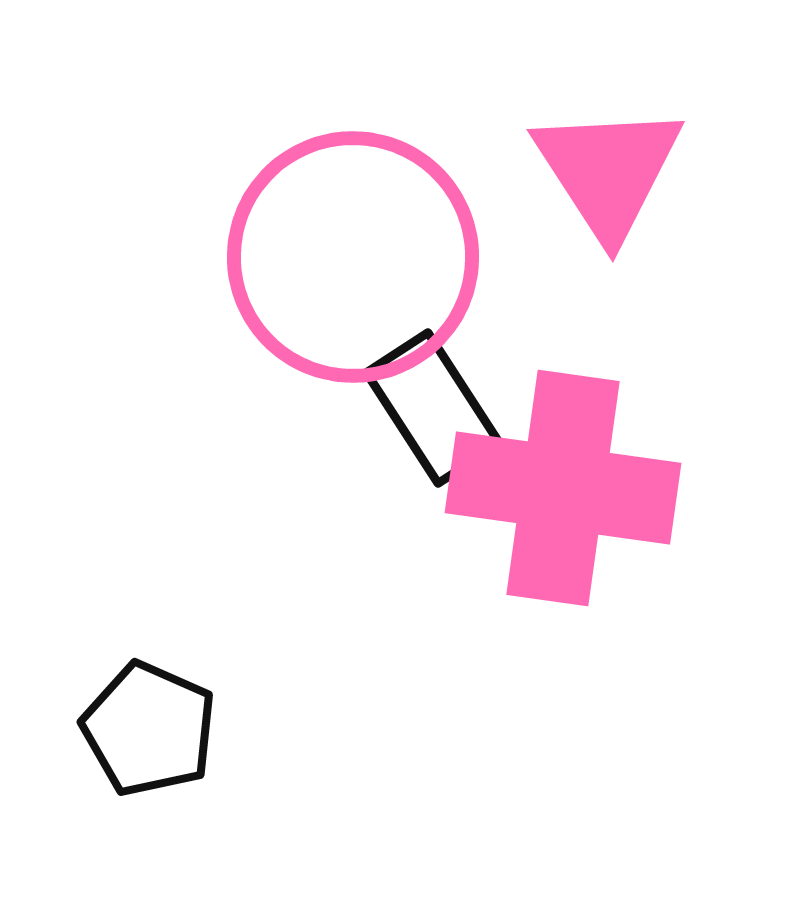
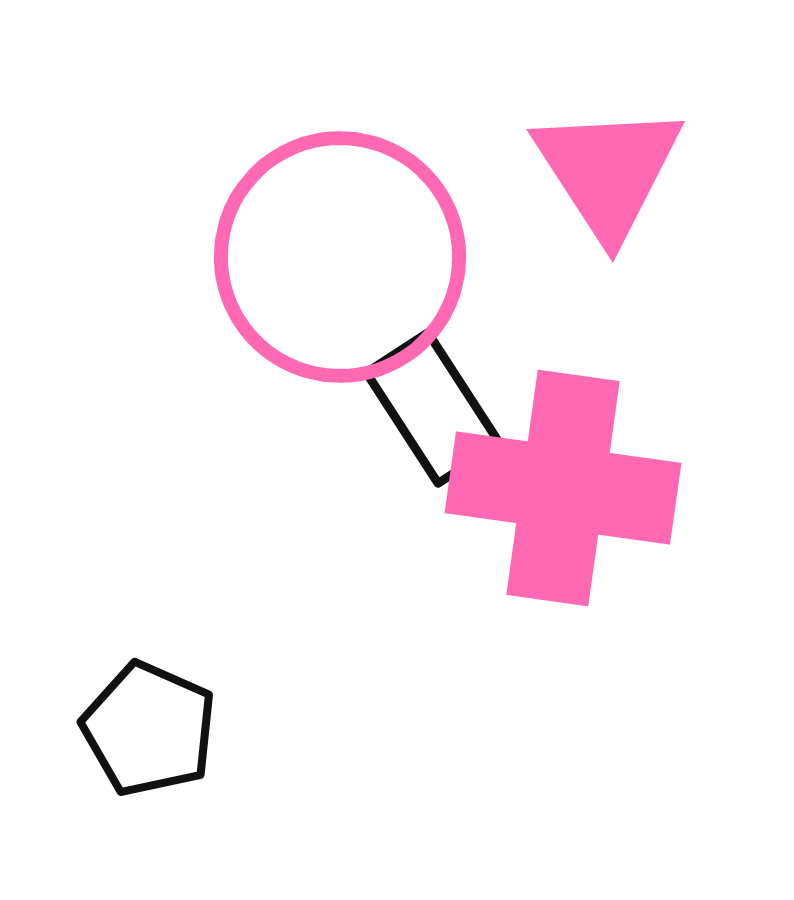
pink circle: moved 13 px left
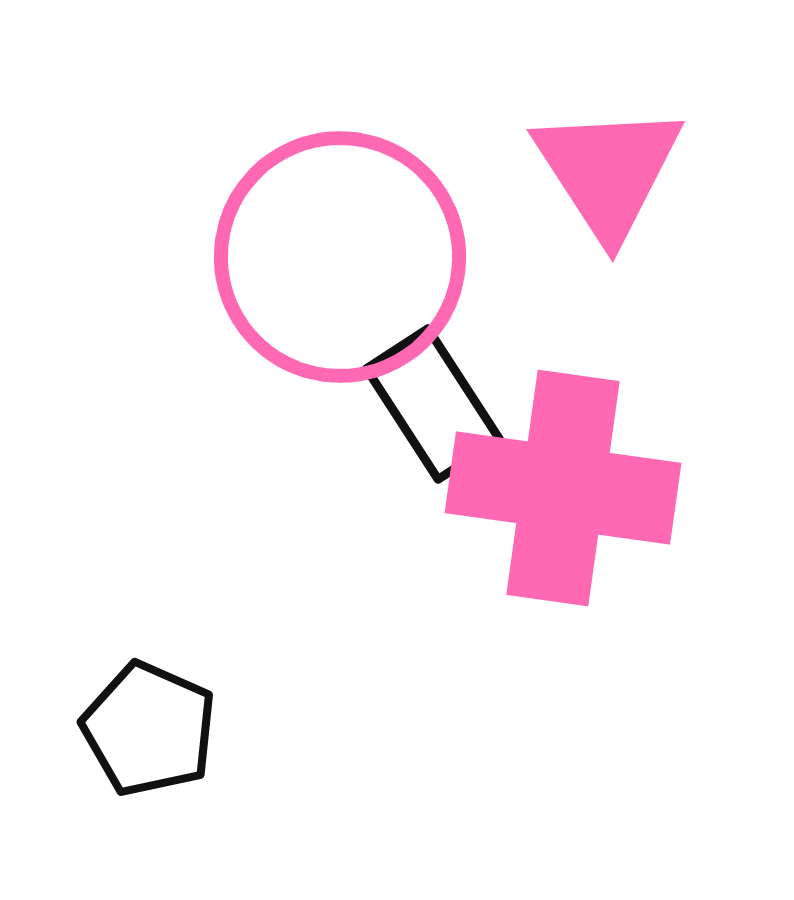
black rectangle: moved 4 px up
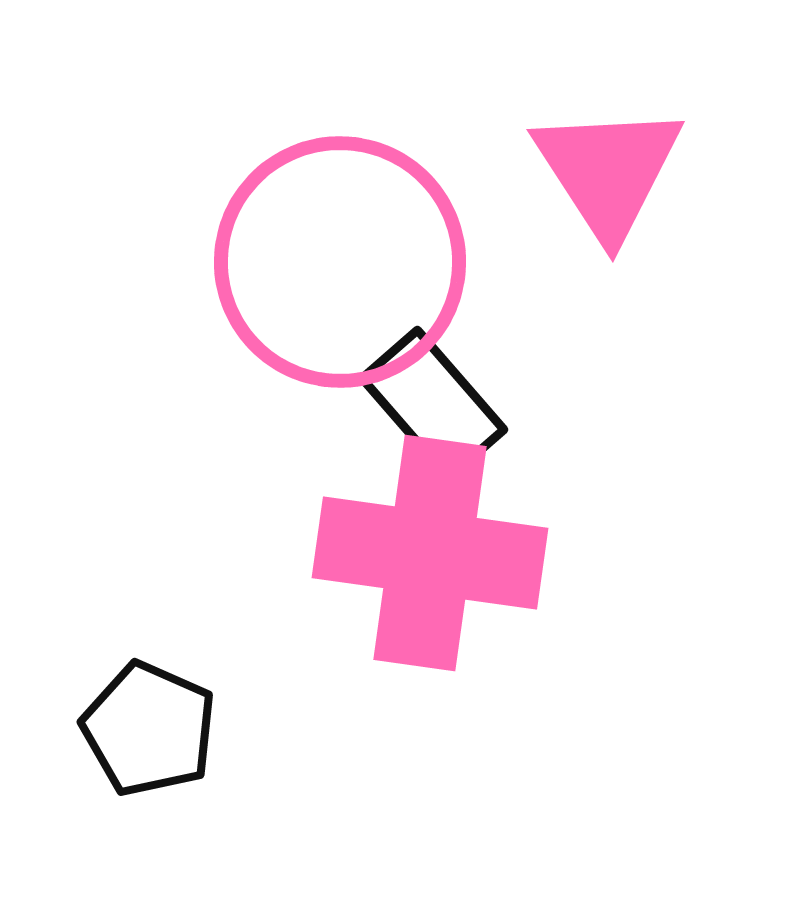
pink circle: moved 5 px down
black rectangle: rotated 8 degrees counterclockwise
pink cross: moved 133 px left, 65 px down
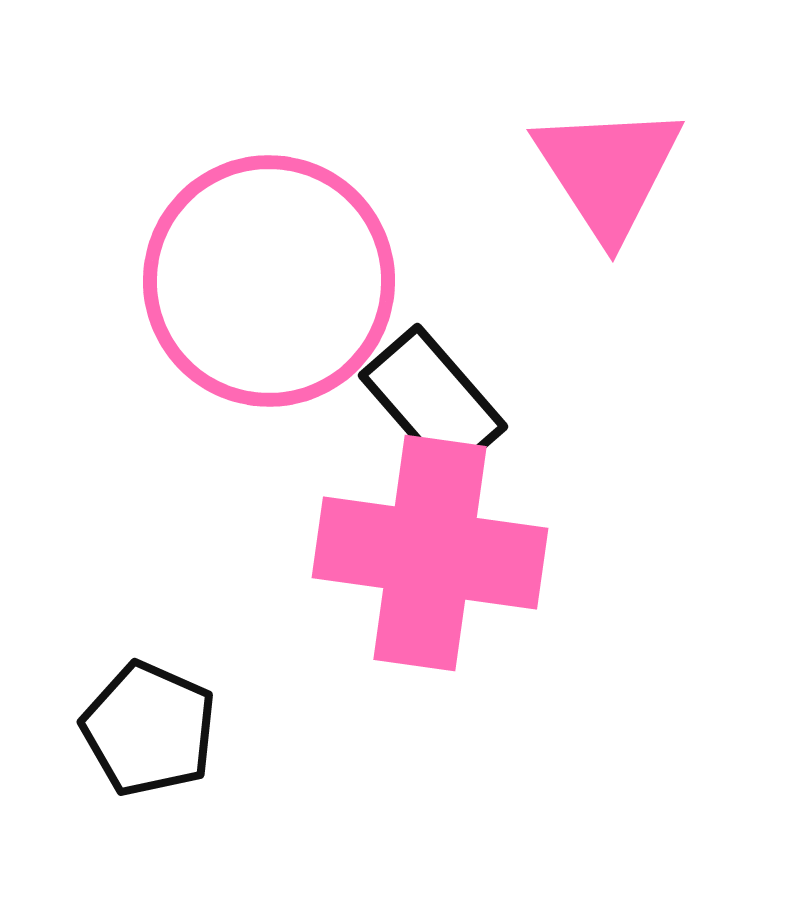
pink circle: moved 71 px left, 19 px down
black rectangle: moved 3 px up
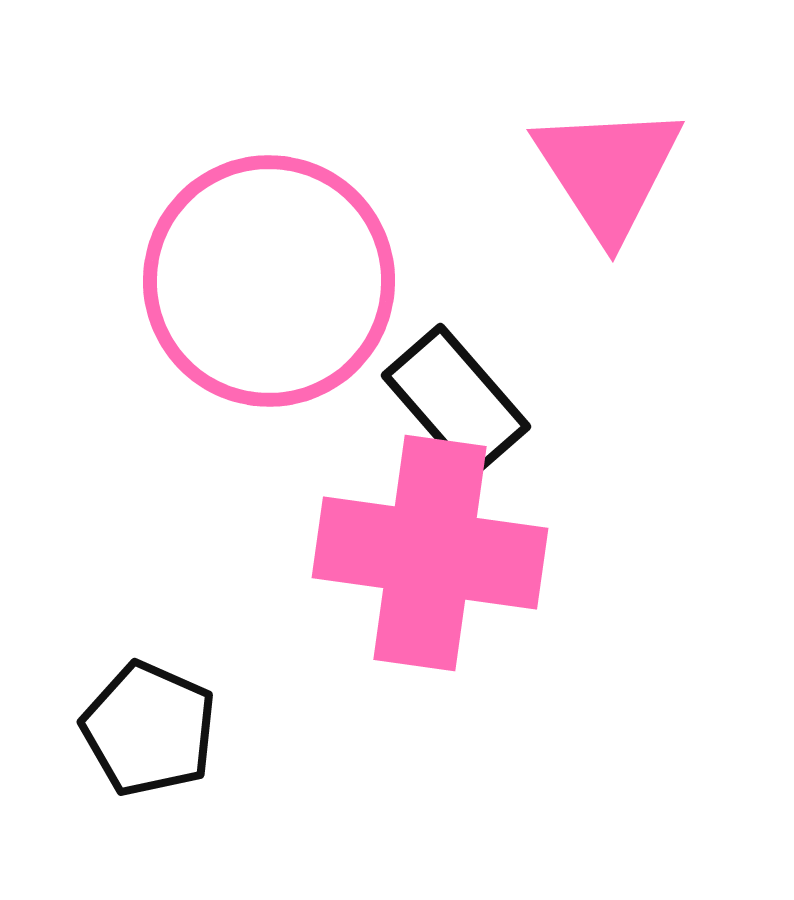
black rectangle: moved 23 px right
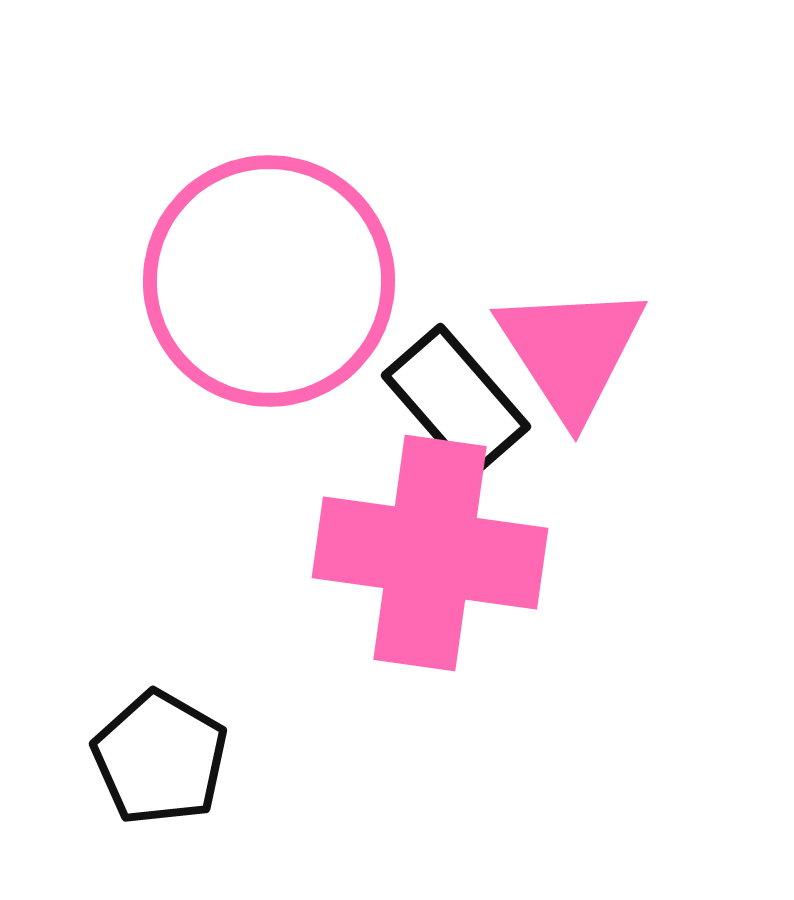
pink triangle: moved 37 px left, 180 px down
black pentagon: moved 11 px right, 29 px down; rotated 6 degrees clockwise
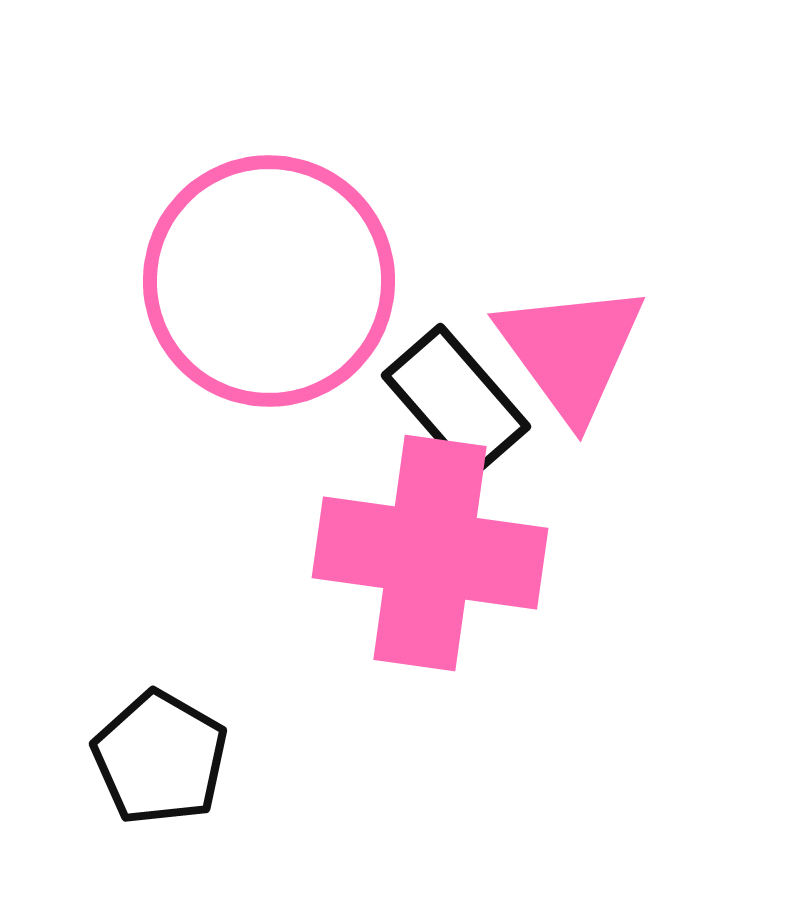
pink triangle: rotated 3 degrees counterclockwise
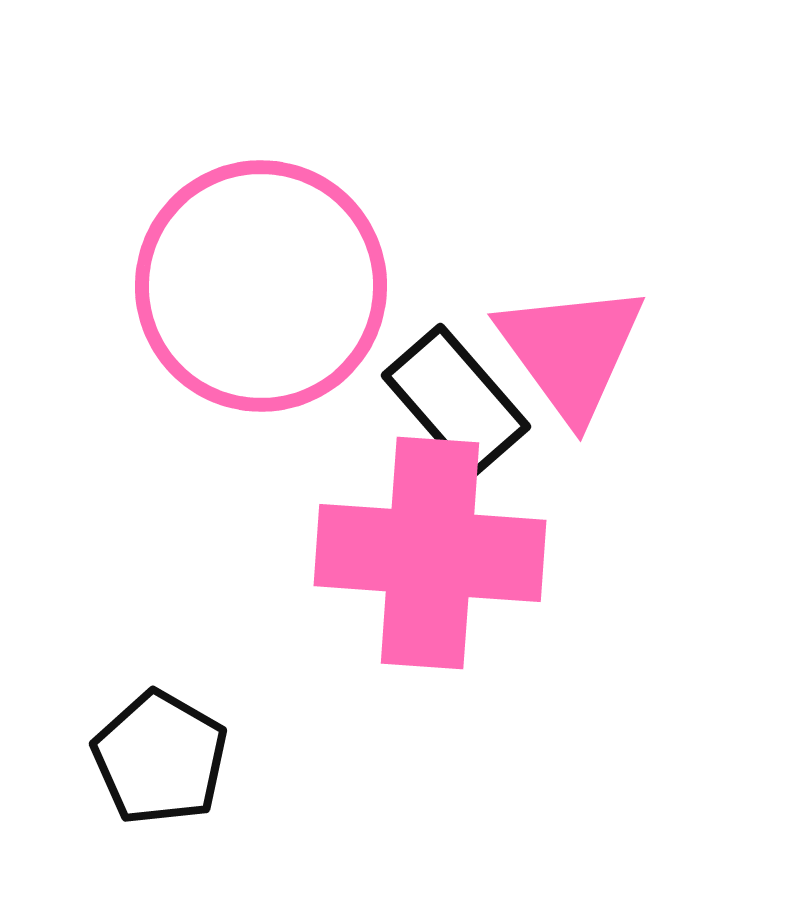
pink circle: moved 8 px left, 5 px down
pink cross: rotated 4 degrees counterclockwise
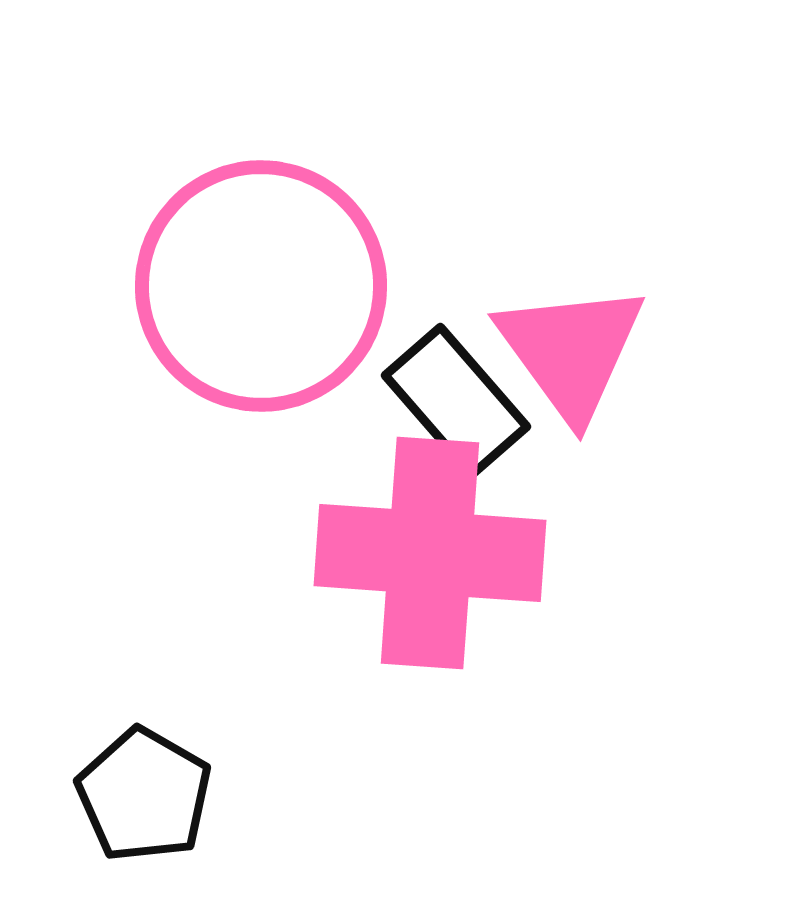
black pentagon: moved 16 px left, 37 px down
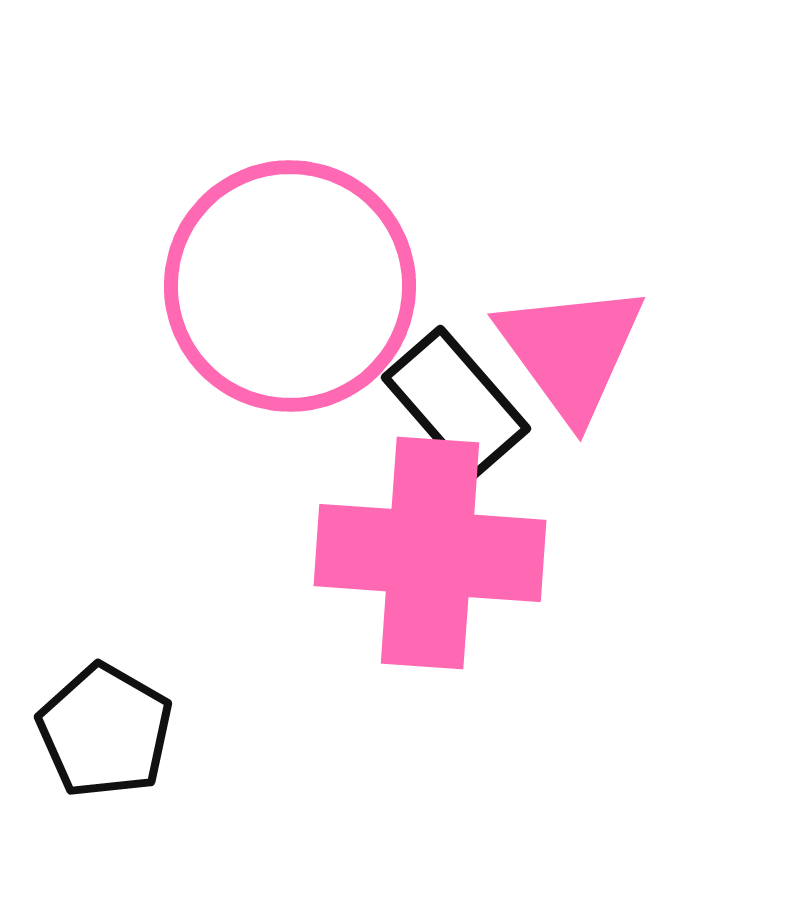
pink circle: moved 29 px right
black rectangle: moved 2 px down
black pentagon: moved 39 px left, 64 px up
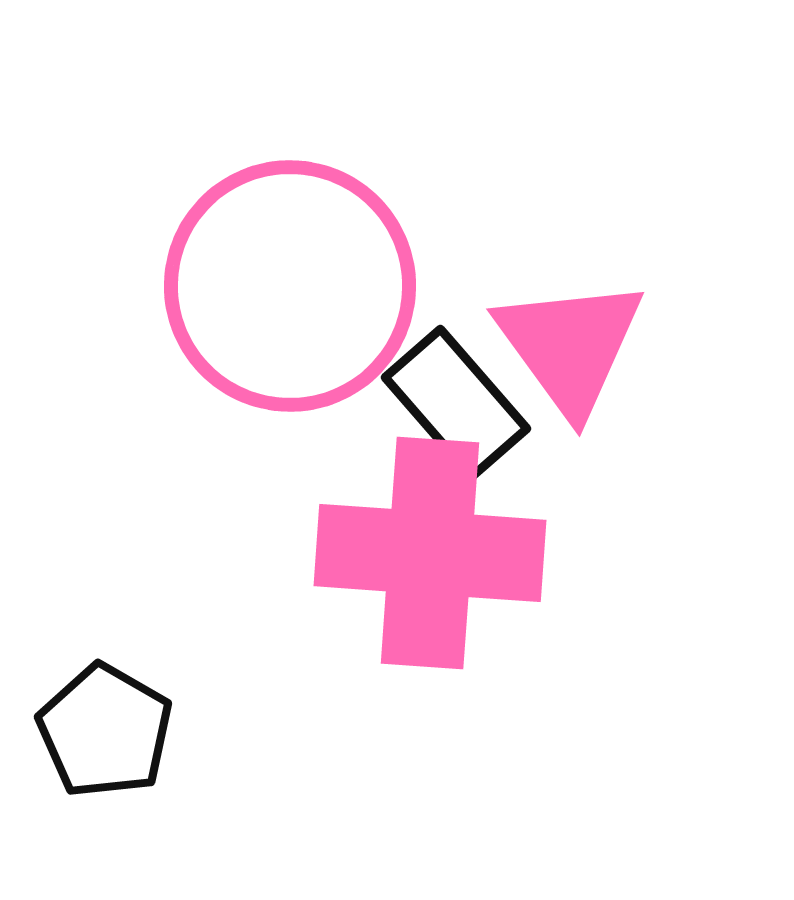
pink triangle: moved 1 px left, 5 px up
